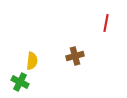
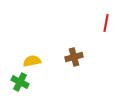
brown cross: moved 1 px left, 1 px down
yellow semicircle: rotated 108 degrees counterclockwise
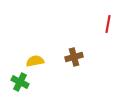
red line: moved 2 px right, 1 px down
yellow semicircle: moved 3 px right
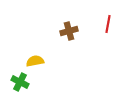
brown cross: moved 5 px left, 26 px up
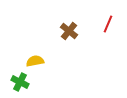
red line: rotated 12 degrees clockwise
brown cross: rotated 36 degrees counterclockwise
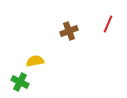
brown cross: rotated 30 degrees clockwise
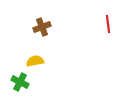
red line: rotated 30 degrees counterclockwise
brown cross: moved 27 px left, 4 px up
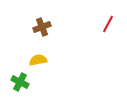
red line: rotated 36 degrees clockwise
yellow semicircle: moved 3 px right, 1 px up
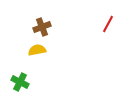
yellow semicircle: moved 1 px left, 10 px up
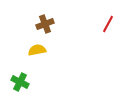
brown cross: moved 3 px right, 3 px up
